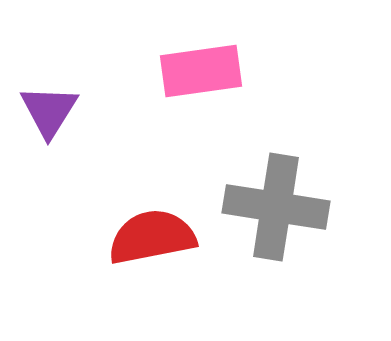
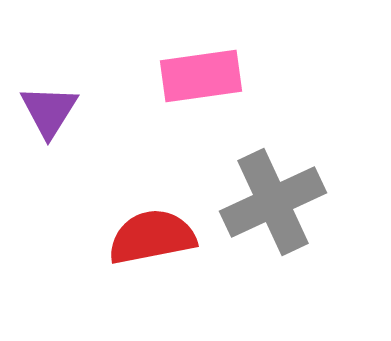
pink rectangle: moved 5 px down
gray cross: moved 3 px left, 5 px up; rotated 34 degrees counterclockwise
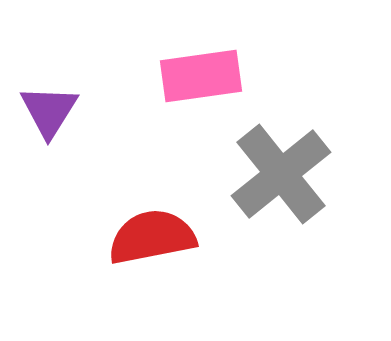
gray cross: moved 8 px right, 28 px up; rotated 14 degrees counterclockwise
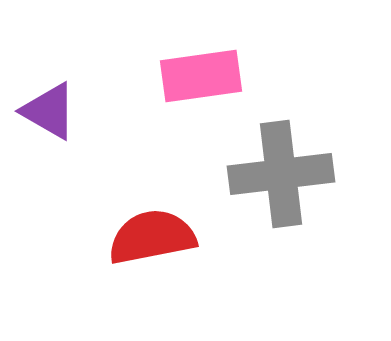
purple triangle: rotated 32 degrees counterclockwise
gray cross: rotated 32 degrees clockwise
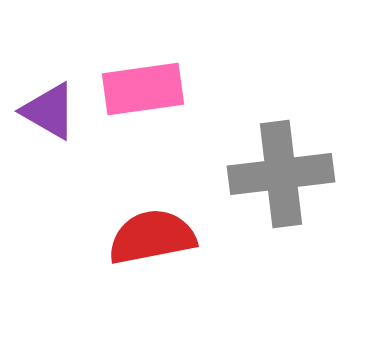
pink rectangle: moved 58 px left, 13 px down
